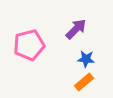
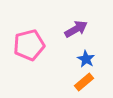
purple arrow: rotated 15 degrees clockwise
blue star: rotated 24 degrees clockwise
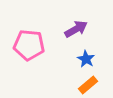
pink pentagon: rotated 20 degrees clockwise
orange rectangle: moved 4 px right, 3 px down
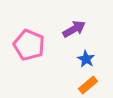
purple arrow: moved 2 px left
pink pentagon: rotated 16 degrees clockwise
